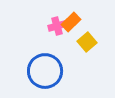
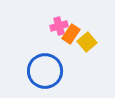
orange rectangle: moved 12 px down; rotated 12 degrees counterclockwise
pink cross: moved 2 px right
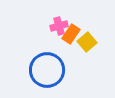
blue circle: moved 2 px right, 1 px up
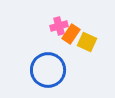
yellow square: rotated 24 degrees counterclockwise
blue circle: moved 1 px right
